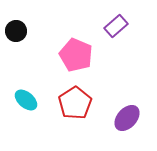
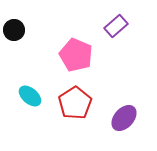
black circle: moved 2 px left, 1 px up
cyan ellipse: moved 4 px right, 4 px up
purple ellipse: moved 3 px left
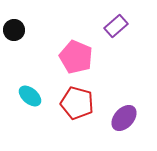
pink pentagon: moved 2 px down
red pentagon: moved 2 px right; rotated 24 degrees counterclockwise
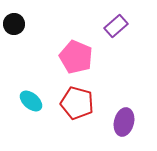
black circle: moved 6 px up
cyan ellipse: moved 1 px right, 5 px down
purple ellipse: moved 4 px down; rotated 28 degrees counterclockwise
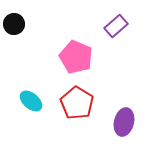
red pentagon: rotated 16 degrees clockwise
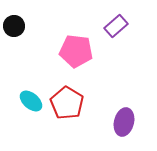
black circle: moved 2 px down
pink pentagon: moved 6 px up; rotated 16 degrees counterclockwise
red pentagon: moved 10 px left
